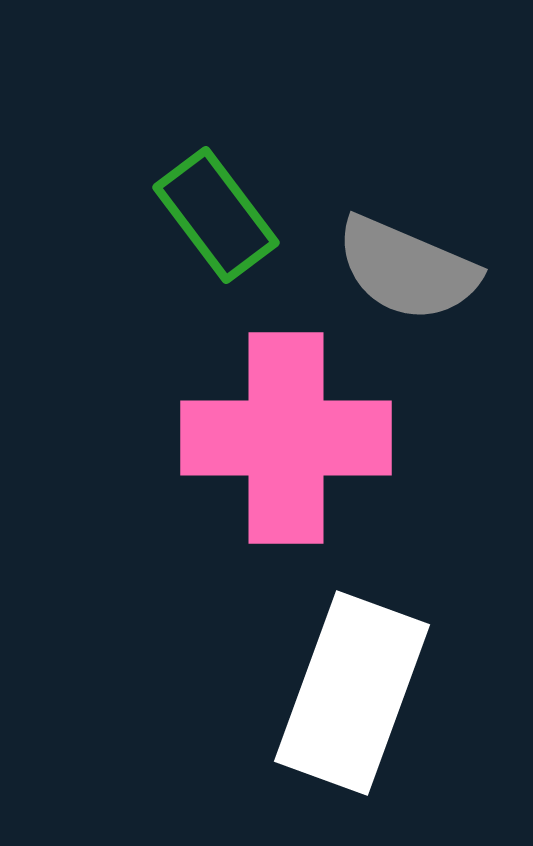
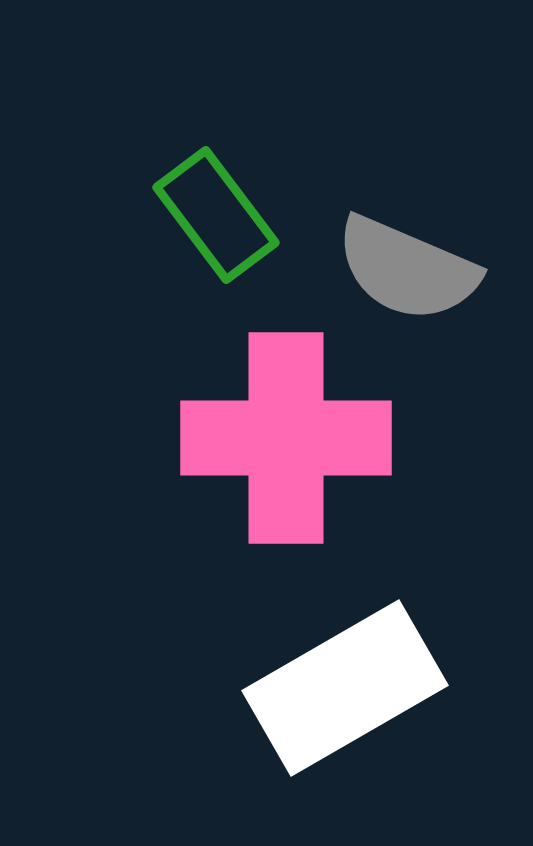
white rectangle: moved 7 px left, 5 px up; rotated 40 degrees clockwise
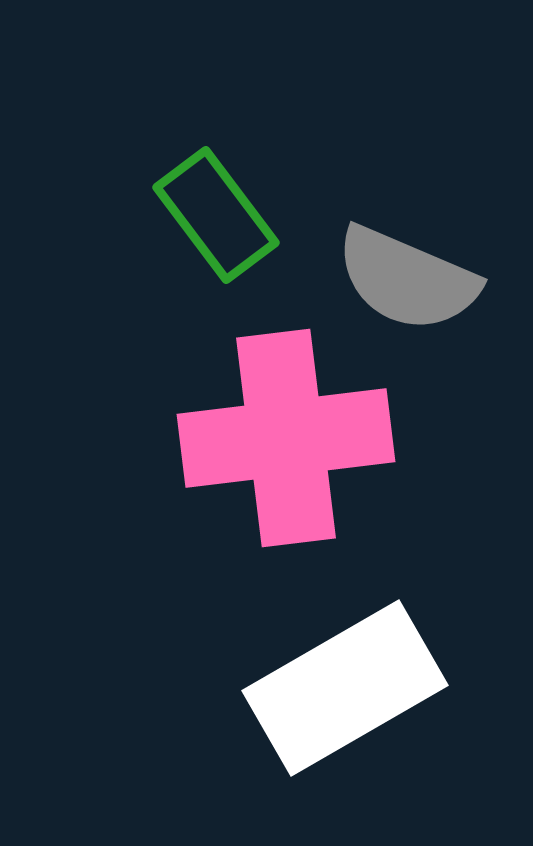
gray semicircle: moved 10 px down
pink cross: rotated 7 degrees counterclockwise
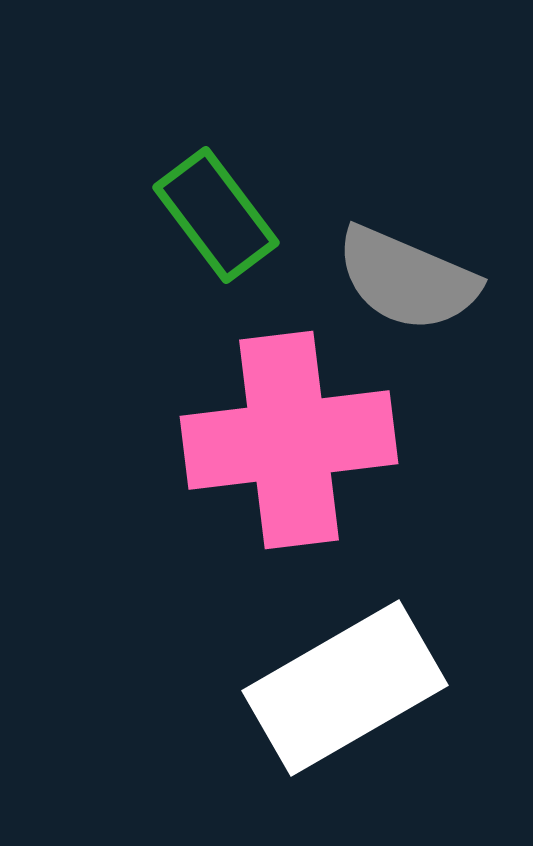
pink cross: moved 3 px right, 2 px down
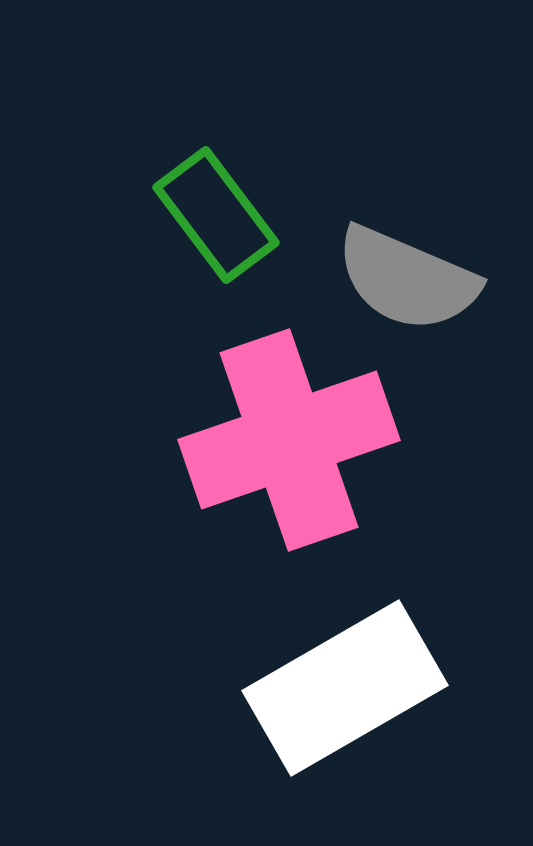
pink cross: rotated 12 degrees counterclockwise
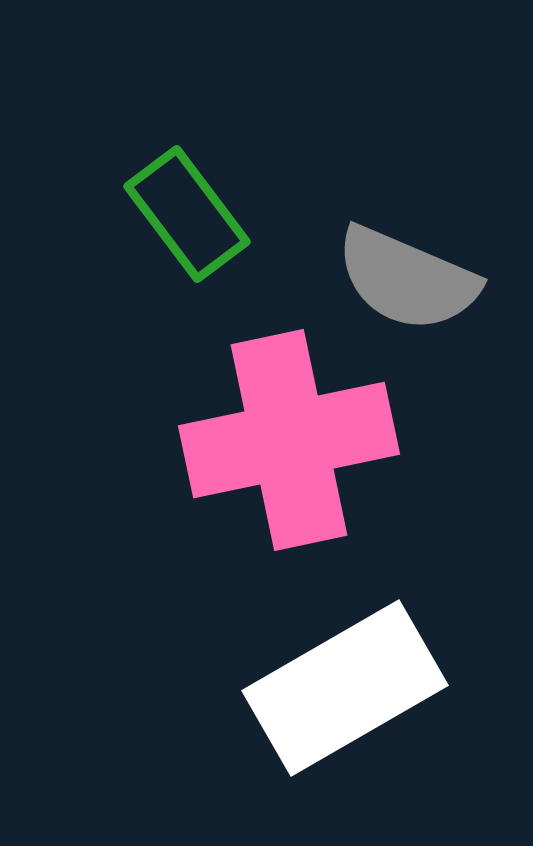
green rectangle: moved 29 px left, 1 px up
pink cross: rotated 7 degrees clockwise
